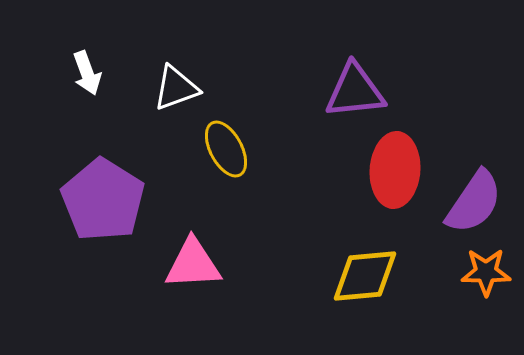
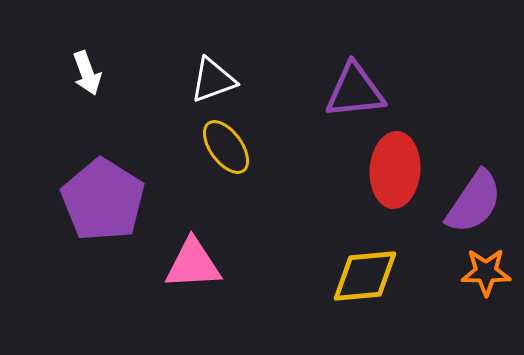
white triangle: moved 37 px right, 8 px up
yellow ellipse: moved 2 px up; rotated 8 degrees counterclockwise
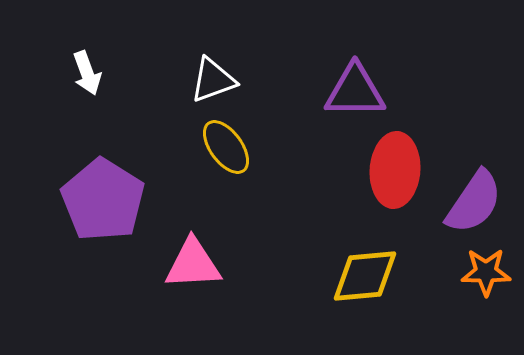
purple triangle: rotated 6 degrees clockwise
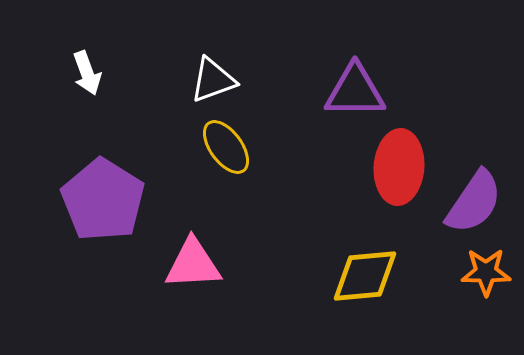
red ellipse: moved 4 px right, 3 px up
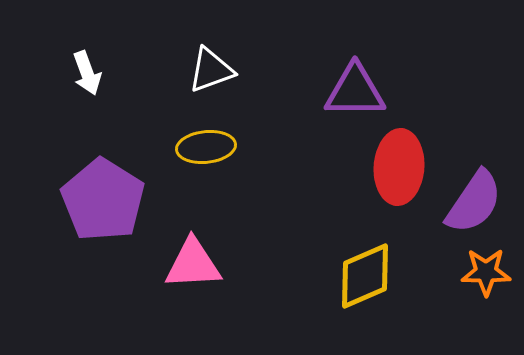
white triangle: moved 2 px left, 10 px up
yellow ellipse: moved 20 px left; rotated 60 degrees counterclockwise
yellow diamond: rotated 18 degrees counterclockwise
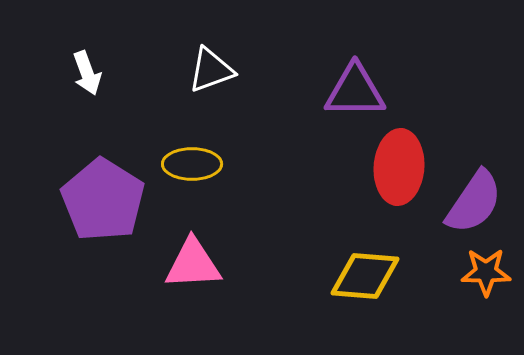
yellow ellipse: moved 14 px left, 17 px down; rotated 6 degrees clockwise
yellow diamond: rotated 28 degrees clockwise
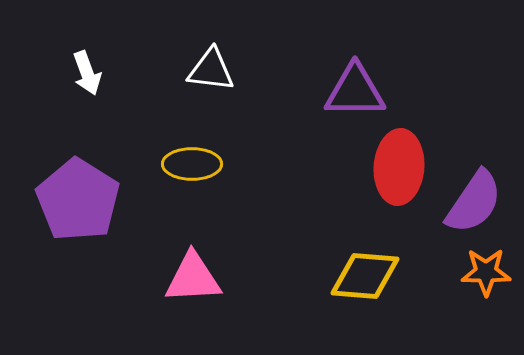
white triangle: rotated 27 degrees clockwise
purple pentagon: moved 25 px left
pink triangle: moved 14 px down
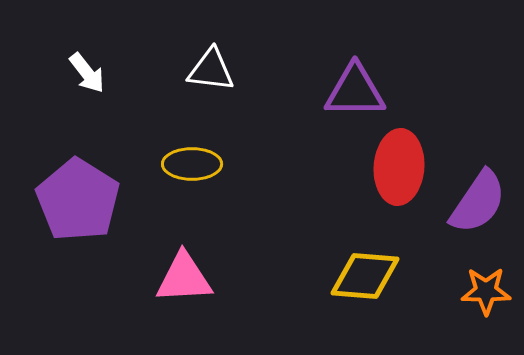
white arrow: rotated 18 degrees counterclockwise
purple semicircle: moved 4 px right
orange star: moved 19 px down
pink triangle: moved 9 px left
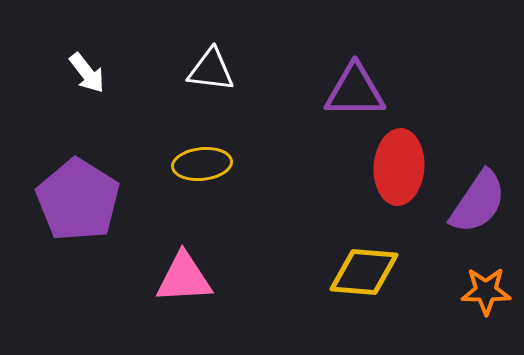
yellow ellipse: moved 10 px right; rotated 6 degrees counterclockwise
yellow diamond: moved 1 px left, 4 px up
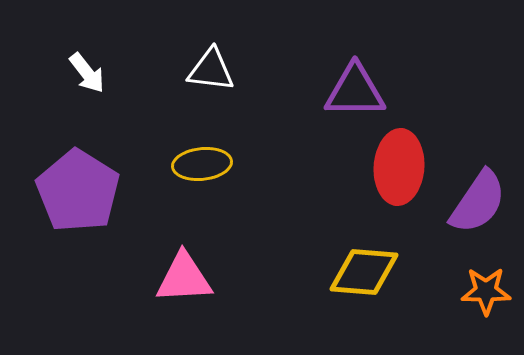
purple pentagon: moved 9 px up
